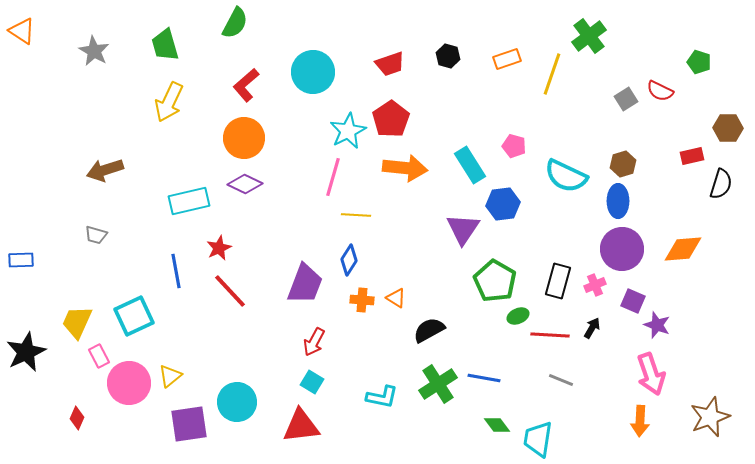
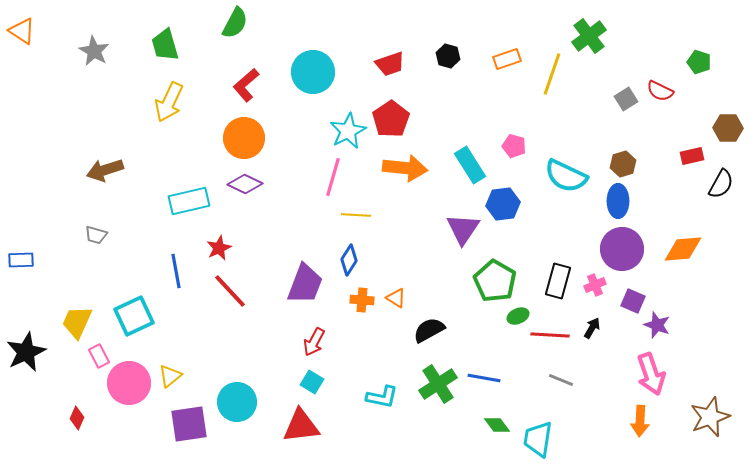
black semicircle at (721, 184): rotated 12 degrees clockwise
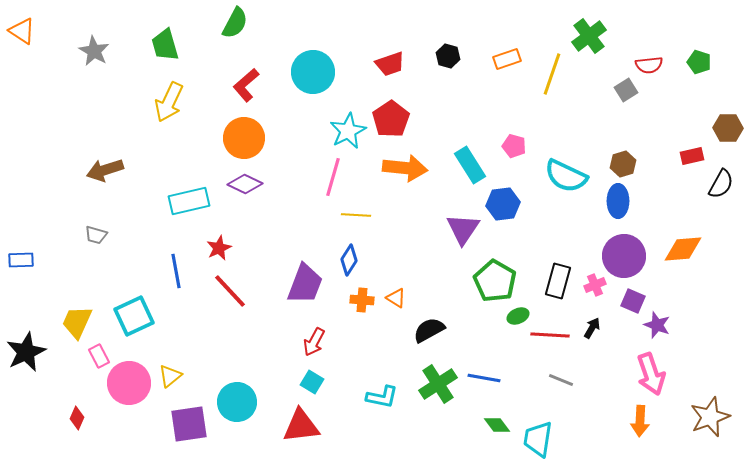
red semicircle at (660, 91): moved 11 px left, 26 px up; rotated 32 degrees counterclockwise
gray square at (626, 99): moved 9 px up
purple circle at (622, 249): moved 2 px right, 7 px down
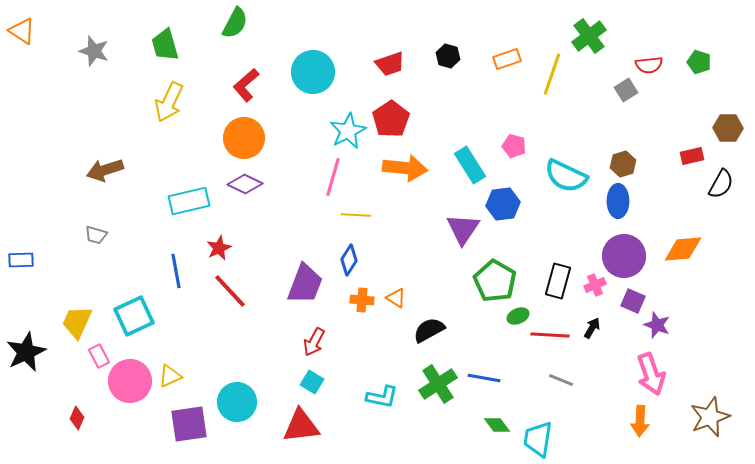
gray star at (94, 51): rotated 12 degrees counterclockwise
yellow triangle at (170, 376): rotated 15 degrees clockwise
pink circle at (129, 383): moved 1 px right, 2 px up
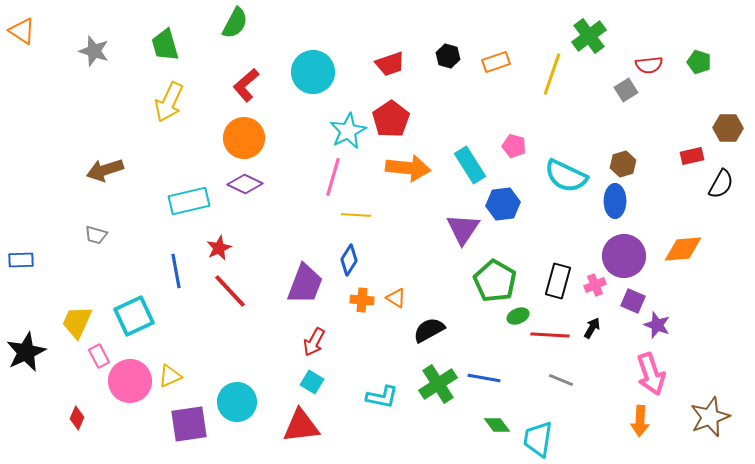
orange rectangle at (507, 59): moved 11 px left, 3 px down
orange arrow at (405, 168): moved 3 px right
blue ellipse at (618, 201): moved 3 px left
